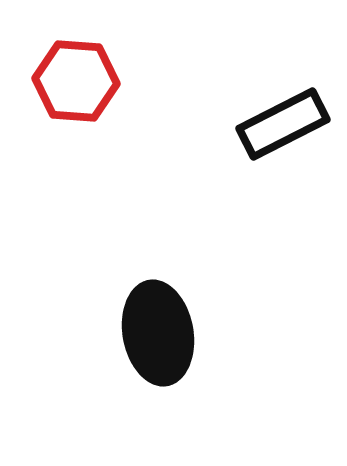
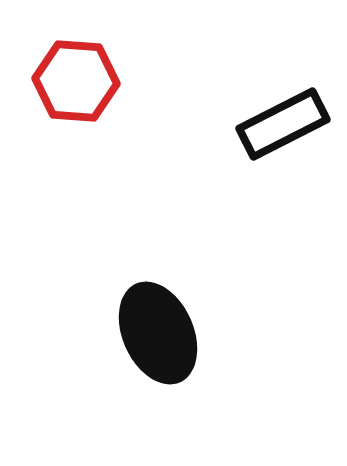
black ellipse: rotated 14 degrees counterclockwise
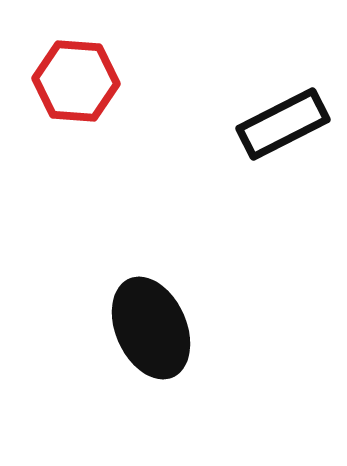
black ellipse: moved 7 px left, 5 px up
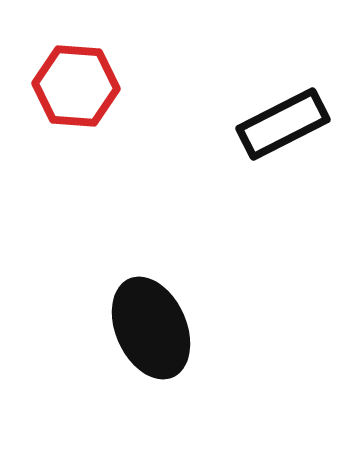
red hexagon: moved 5 px down
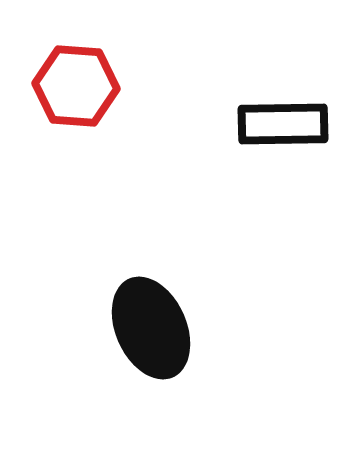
black rectangle: rotated 26 degrees clockwise
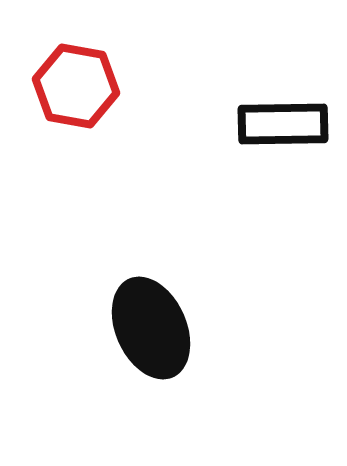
red hexagon: rotated 6 degrees clockwise
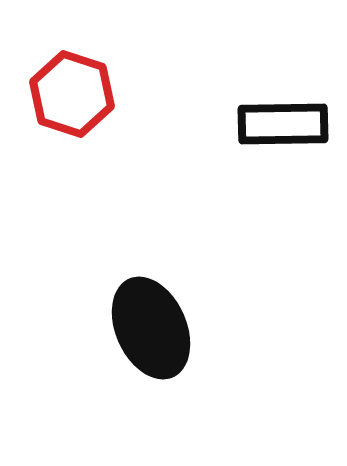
red hexagon: moved 4 px left, 8 px down; rotated 8 degrees clockwise
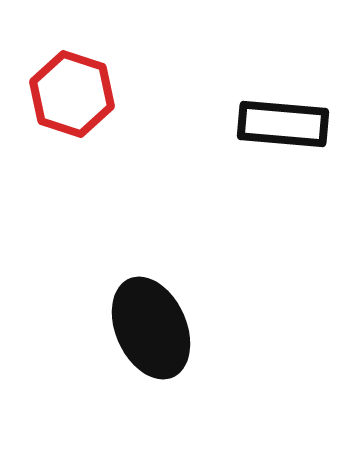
black rectangle: rotated 6 degrees clockwise
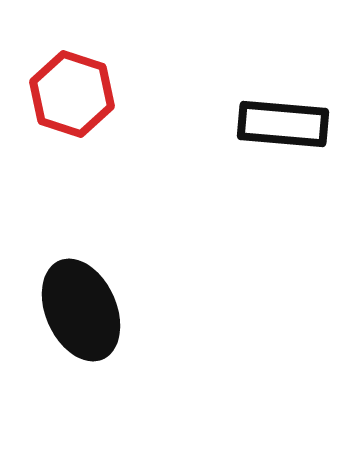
black ellipse: moved 70 px left, 18 px up
